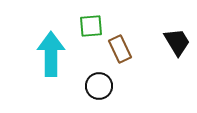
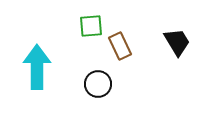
brown rectangle: moved 3 px up
cyan arrow: moved 14 px left, 13 px down
black circle: moved 1 px left, 2 px up
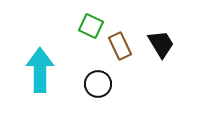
green square: rotated 30 degrees clockwise
black trapezoid: moved 16 px left, 2 px down
cyan arrow: moved 3 px right, 3 px down
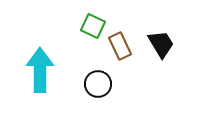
green square: moved 2 px right
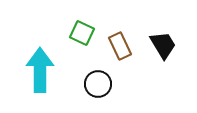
green square: moved 11 px left, 7 px down
black trapezoid: moved 2 px right, 1 px down
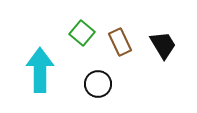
green square: rotated 15 degrees clockwise
brown rectangle: moved 4 px up
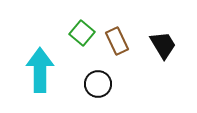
brown rectangle: moved 3 px left, 1 px up
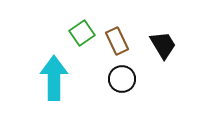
green square: rotated 15 degrees clockwise
cyan arrow: moved 14 px right, 8 px down
black circle: moved 24 px right, 5 px up
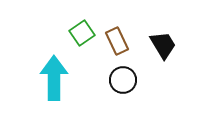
black circle: moved 1 px right, 1 px down
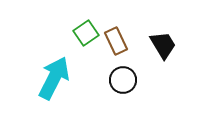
green square: moved 4 px right
brown rectangle: moved 1 px left
cyan arrow: rotated 27 degrees clockwise
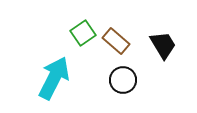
green square: moved 3 px left
brown rectangle: rotated 24 degrees counterclockwise
